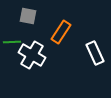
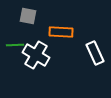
orange rectangle: rotated 60 degrees clockwise
green line: moved 3 px right, 3 px down
white cross: moved 4 px right
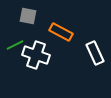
orange rectangle: rotated 25 degrees clockwise
green line: rotated 24 degrees counterclockwise
white cross: rotated 12 degrees counterclockwise
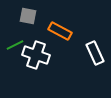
orange rectangle: moved 1 px left, 1 px up
